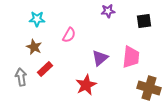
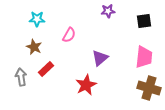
pink trapezoid: moved 13 px right
red rectangle: moved 1 px right
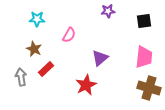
brown star: moved 2 px down
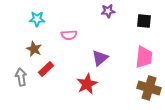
black square: rotated 14 degrees clockwise
pink semicircle: rotated 56 degrees clockwise
red star: moved 1 px right, 1 px up
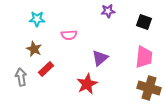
black square: moved 1 px down; rotated 14 degrees clockwise
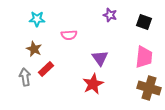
purple star: moved 2 px right, 4 px down; rotated 24 degrees clockwise
purple triangle: rotated 24 degrees counterclockwise
gray arrow: moved 4 px right
red star: moved 6 px right
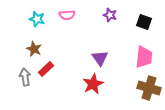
cyan star: rotated 14 degrees clockwise
pink semicircle: moved 2 px left, 20 px up
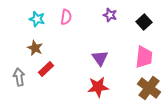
pink semicircle: moved 1 px left, 2 px down; rotated 77 degrees counterclockwise
black square: rotated 28 degrees clockwise
brown star: moved 1 px right, 1 px up
gray arrow: moved 6 px left
red star: moved 5 px right, 3 px down; rotated 20 degrees clockwise
brown cross: rotated 20 degrees clockwise
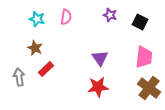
black square: moved 4 px left; rotated 21 degrees counterclockwise
